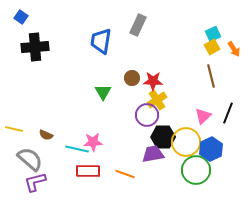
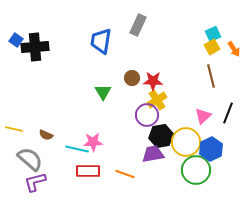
blue square: moved 5 px left, 23 px down
black hexagon: moved 2 px left, 1 px up; rotated 10 degrees counterclockwise
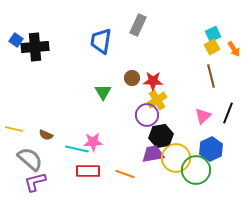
yellow circle: moved 10 px left, 16 px down
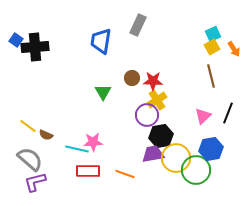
yellow line: moved 14 px right, 3 px up; rotated 24 degrees clockwise
blue hexagon: rotated 15 degrees clockwise
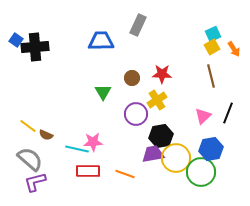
blue trapezoid: rotated 80 degrees clockwise
red star: moved 9 px right, 7 px up
purple circle: moved 11 px left, 1 px up
green circle: moved 5 px right, 2 px down
